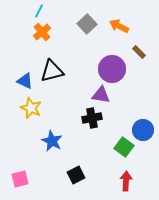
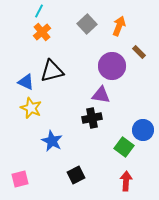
orange arrow: rotated 84 degrees clockwise
purple circle: moved 3 px up
blue triangle: moved 1 px right, 1 px down
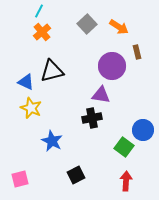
orange arrow: moved 1 px down; rotated 102 degrees clockwise
brown rectangle: moved 2 px left; rotated 32 degrees clockwise
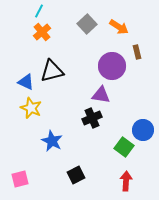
black cross: rotated 12 degrees counterclockwise
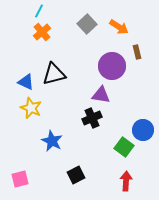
black triangle: moved 2 px right, 3 px down
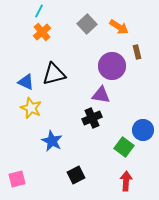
pink square: moved 3 px left
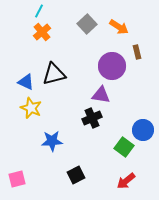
blue star: rotated 30 degrees counterclockwise
red arrow: rotated 132 degrees counterclockwise
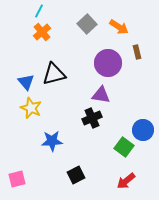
purple circle: moved 4 px left, 3 px up
blue triangle: rotated 24 degrees clockwise
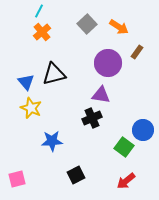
brown rectangle: rotated 48 degrees clockwise
